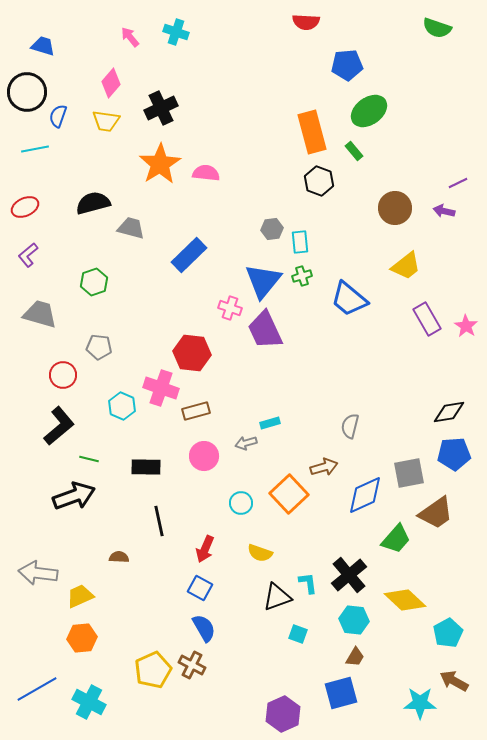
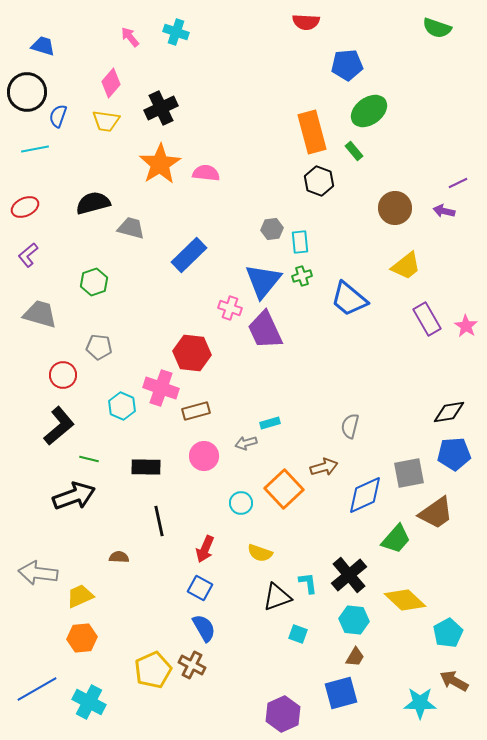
orange square at (289, 494): moved 5 px left, 5 px up
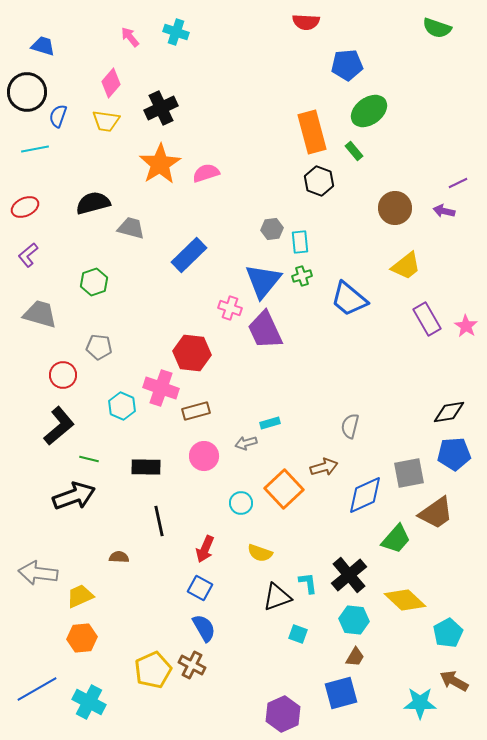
pink semicircle at (206, 173): rotated 24 degrees counterclockwise
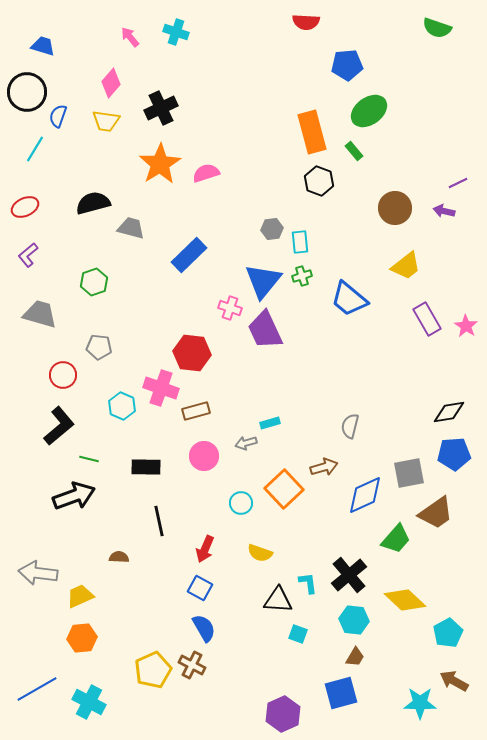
cyan line at (35, 149): rotated 48 degrees counterclockwise
black triangle at (277, 597): moved 1 px right, 3 px down; rotated 24 degrees clockwise
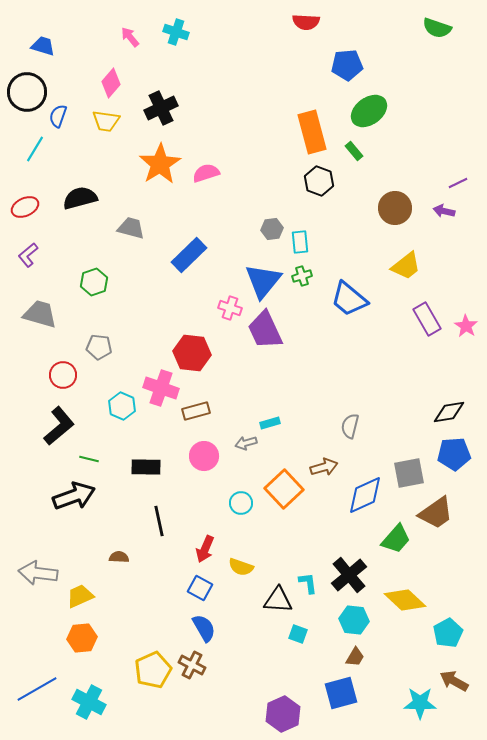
black semicircle at (93, 203): moved 13 px left, 5 px up
yellow semicircle at (260, 553): moved 19 px left, 14 px down
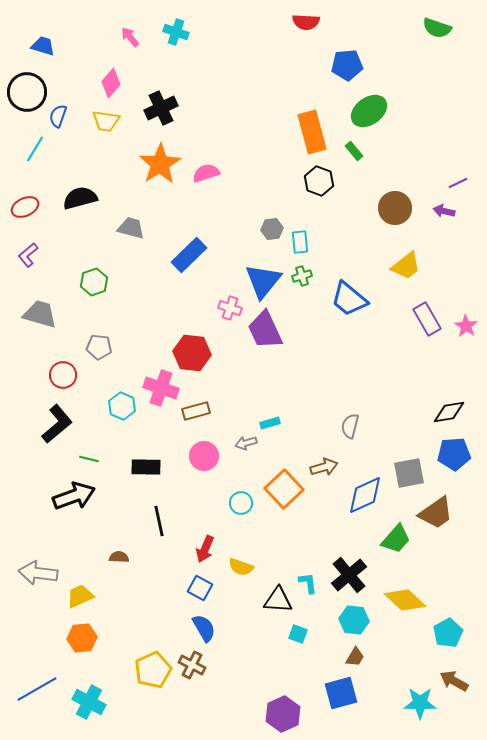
black L-shape at (59, 426): moved 2 px left, 2 px up
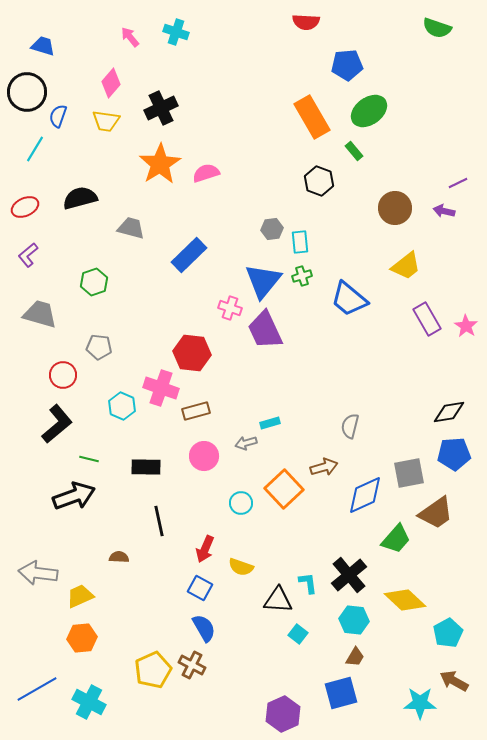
orange rectangle at (312, 132): moved 15 px up; rotated 15 degrees counterclockwise
cyan square at (298, 634): rotated 18 degrees clockwise
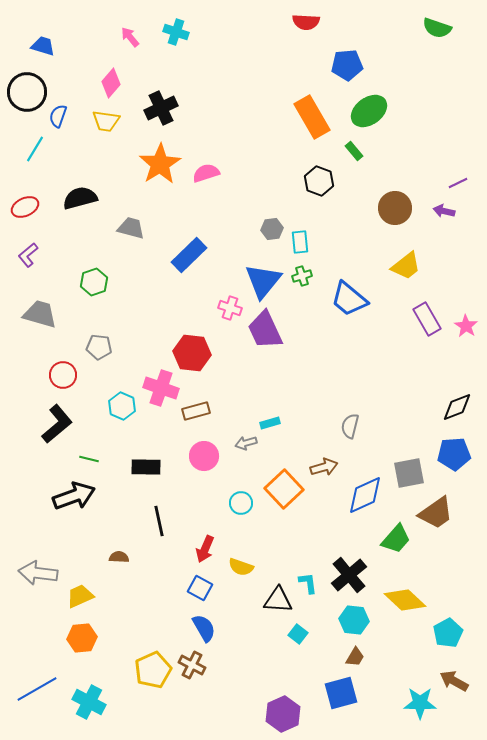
black diamond at (449, 412): moved 8 px right, 5 px up; rotated 12 degrees counterclockwise
